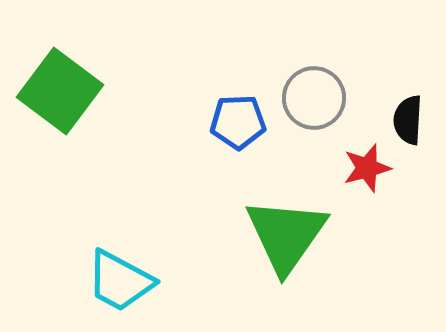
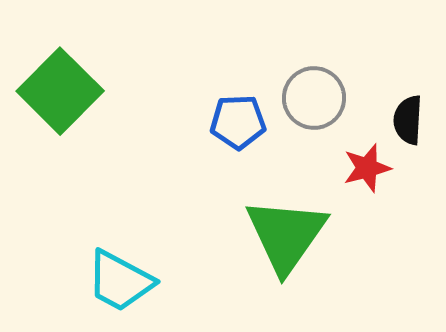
green square: rotated 8 degrees clockwise
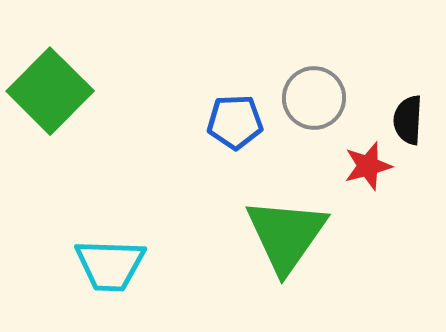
green square: moved 10 px left
blue pentagon: moved 3 px left
red star: moved 1 px right, 2 px up
cyan trapezoid: moved 10 px left, 16 px up; rotated 26 degrees counterclockwise
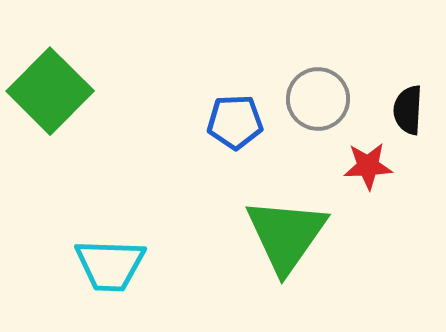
gray circle: moved 4 px right, 1 px down
black semicircle: moved 10 px up
red star: rotated 12 degrees clockwise
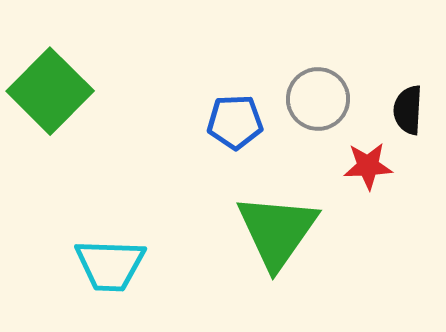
green triangle: moved 9 px left, 4 px up
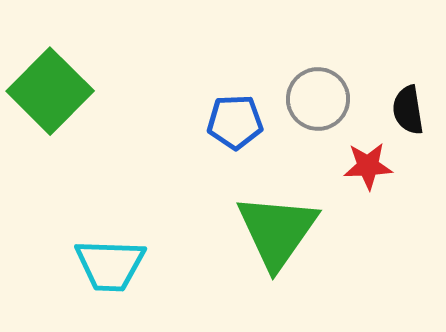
black semicircle: rotated 12 degrees counterclockwise
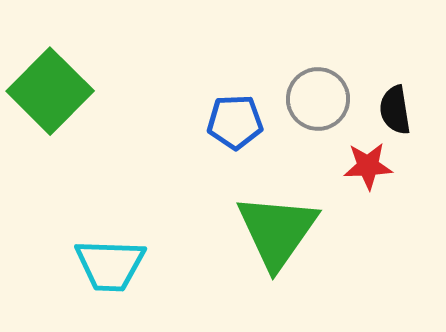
black semicircle: moved 13 px left
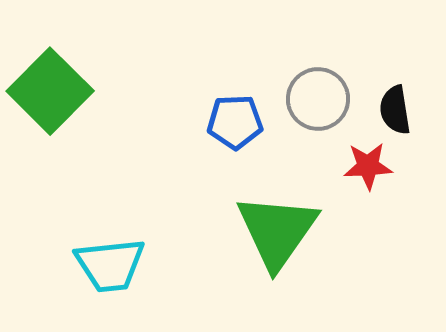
cyan trapezoid: rotated 8 degrees counterclockwise
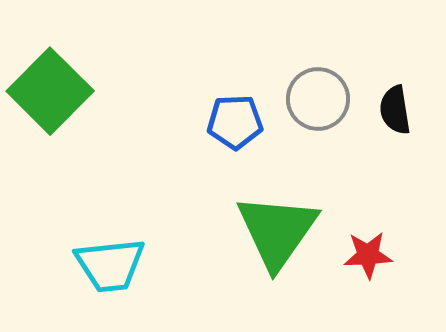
red star: moved 89 px down
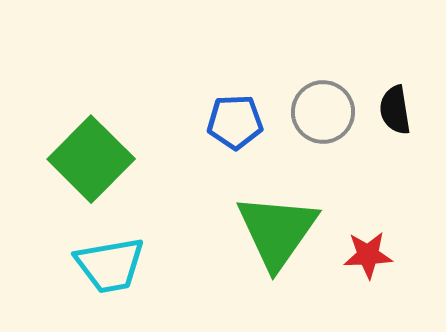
green square: moved 41 px right, 68 px down
gray circle: moved 5 px right, 13 px down
cyan trapezoid: rotated 4 degrees counterclockwise
